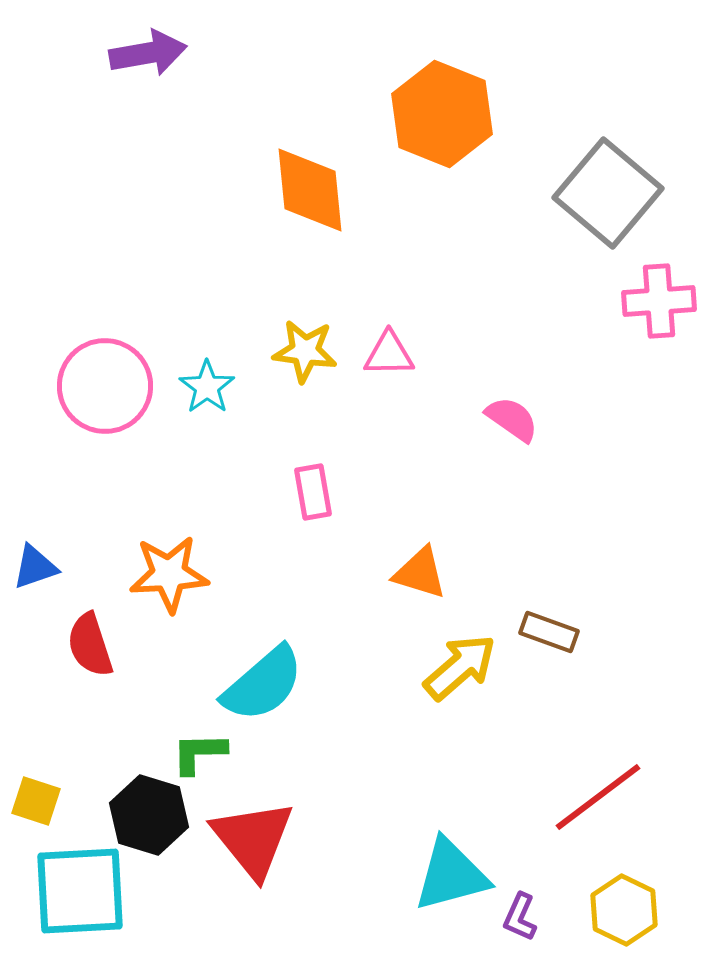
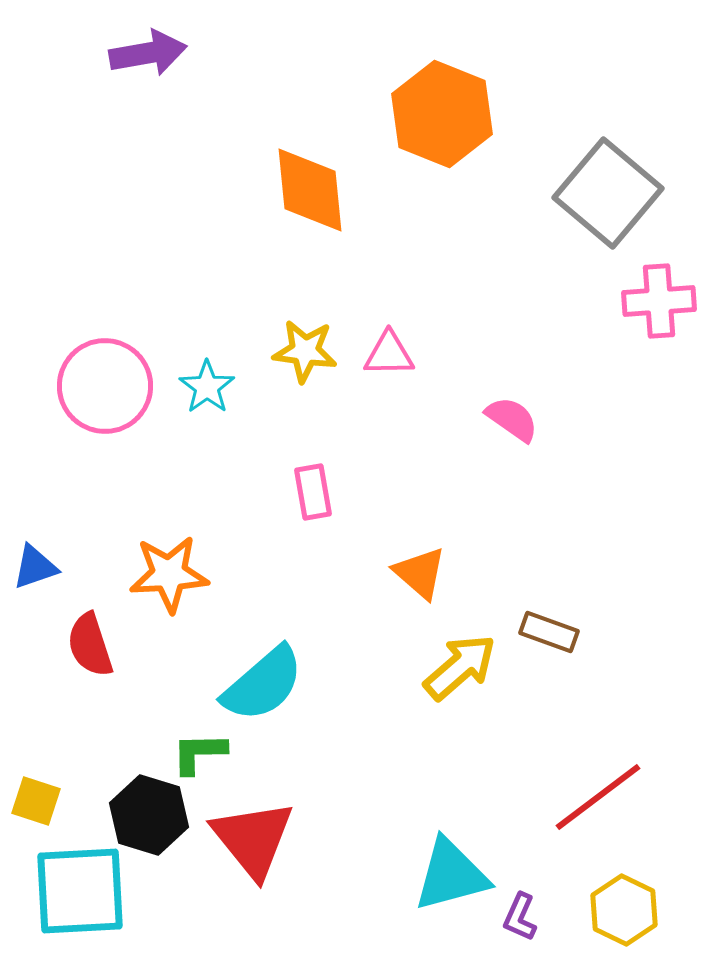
orange triangle: rotated 24 degrees clockwise
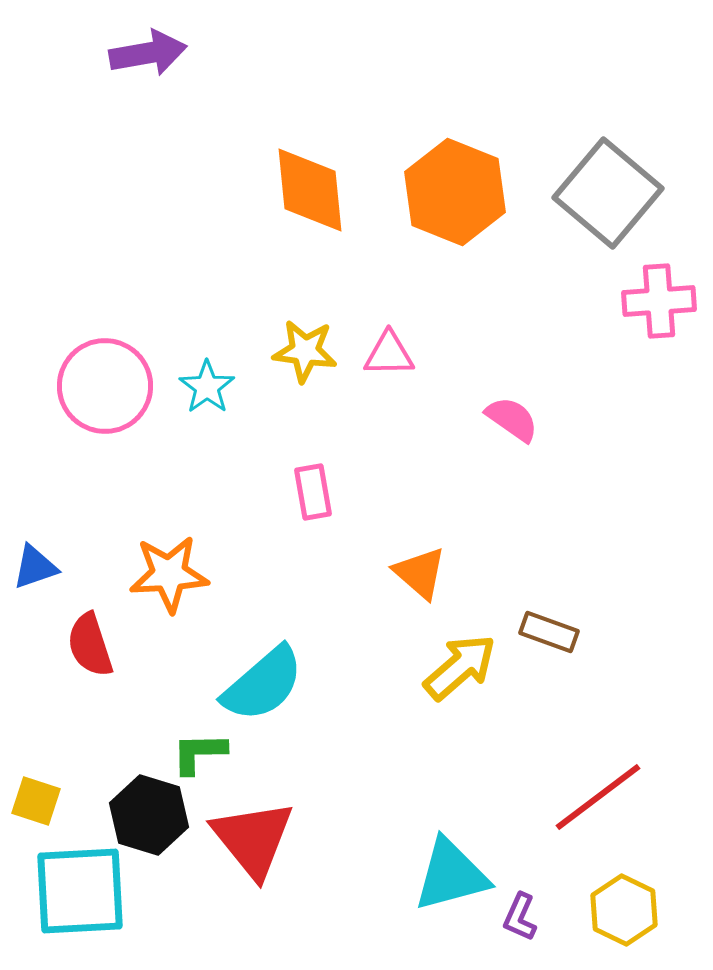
orange hexagon: moved 13 px right, 78 px down
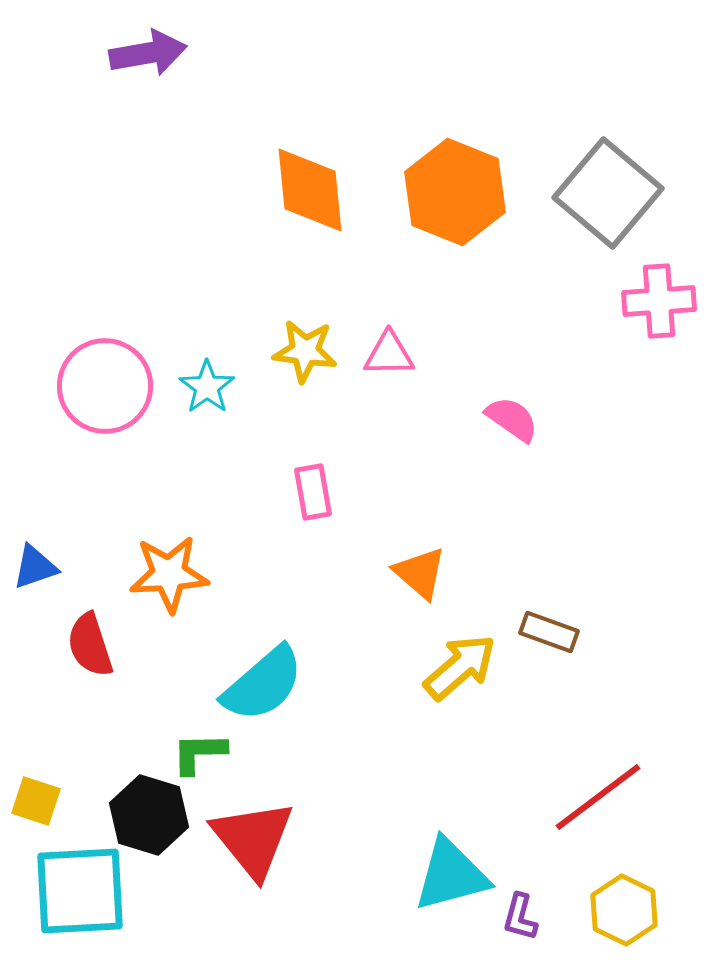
purple L-shape: rotated 9 degrees counterclockwise
